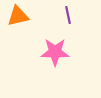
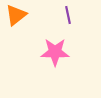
orange triangle: moved 2 px left, 1 px up; rotated 25 degrees counterclockwise
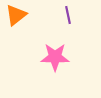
pink star: moved 5 px down
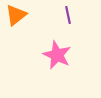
pink star: moved 2 px right, 2 px up; rotated 24 degrees clockwise
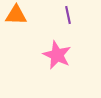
orange triangle: rotated 40 degrees clockwise
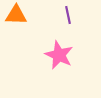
pink star: moved 2 px right
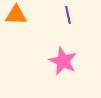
pink star: moved 4 px right, 6 px down
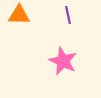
orange triangle: moved 3 px right
